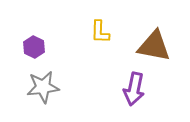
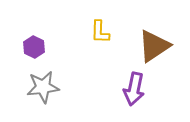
brown triangle: rotated 45 degrees counterclockwise
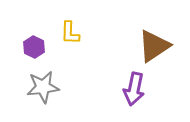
yellow L-shape: moved 30 px left, 1 px down
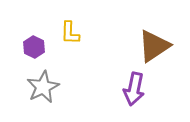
gray star: rotated 20 degrees counterclockwise
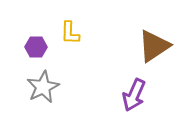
purple hexagon: moved 2 px right; rotated 25 degrees counterclockwise
purple arrow: moved 6 px down; rotated 12 degrees clockwise
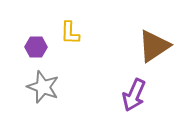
gray star: rotated 24 degrees counterclockwise
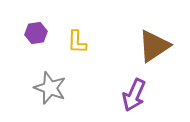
yellow L-shape: moved 7 px right, 9 px down
purple hexagon: moved 14 px up; rotated 10 degrees counterclockwise
gray star: moved 7 px right, 1 px down
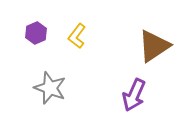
purple hexagon: rotated 15 degrees counterclockwise
yellow L-shape: moved 6 px up; rotated 35 degrees clockwise
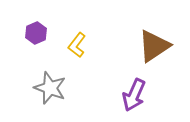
yellow L-shape: moved 9 px down
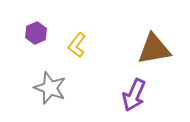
brown triangle: moved 3 px down; rotated 24 degrees clockwise
